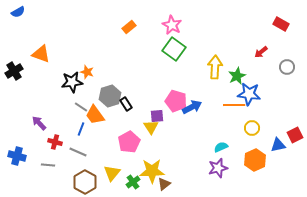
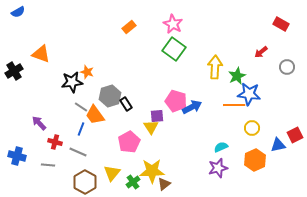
pink star at (172, 25): moved 1 px right, 1 px up
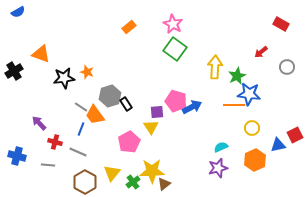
green square at (174, 49): moved 1 px right
black star at (72, 82): moved 8 px left, 4 px up
purple square at (157, 116): moved 4 px up
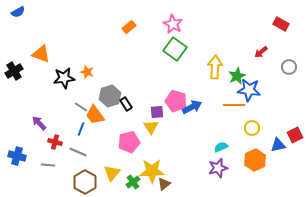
gray circle at (287, 67): moved 2 px right
blue star at (249, 94): moved 4 px up
pink pentagon at (129, 142): rotated 15 degrees clockwise
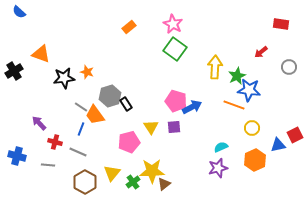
blue semicircle at (18, 12): moved 1 px right; rotated 72 degrees clockwise
red rectangle at (281, 24): rotated 21 degrees counterclockwise
orange line at (234, 105): rotated 20 degrees clockwise
purple square at (157, 112): moved 17 px right, 15 px down
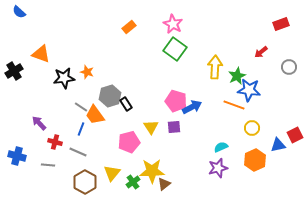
red rectangle at (281, 24): rotated 28 degrees counterclockwise
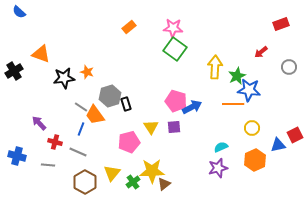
pink star at (173, 24): moved 4 px down; rotated 24 degrees counterclockwise
black rectangle at (126, 104): rotated 16 degrees clockwise
orange line at (234, 105): moved 1 px left, 1 px up; rotated 20 degrees counterclockwise
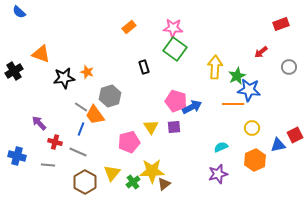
black rectangle at (126, 104): moved 18 px right, 37 px up
purple star at (218, 168): moved 6 px down
